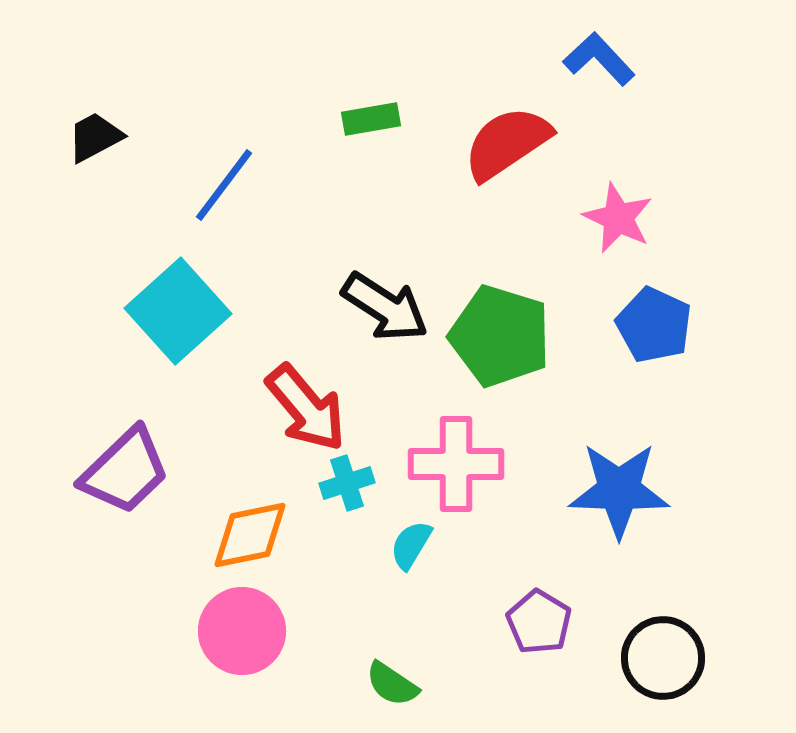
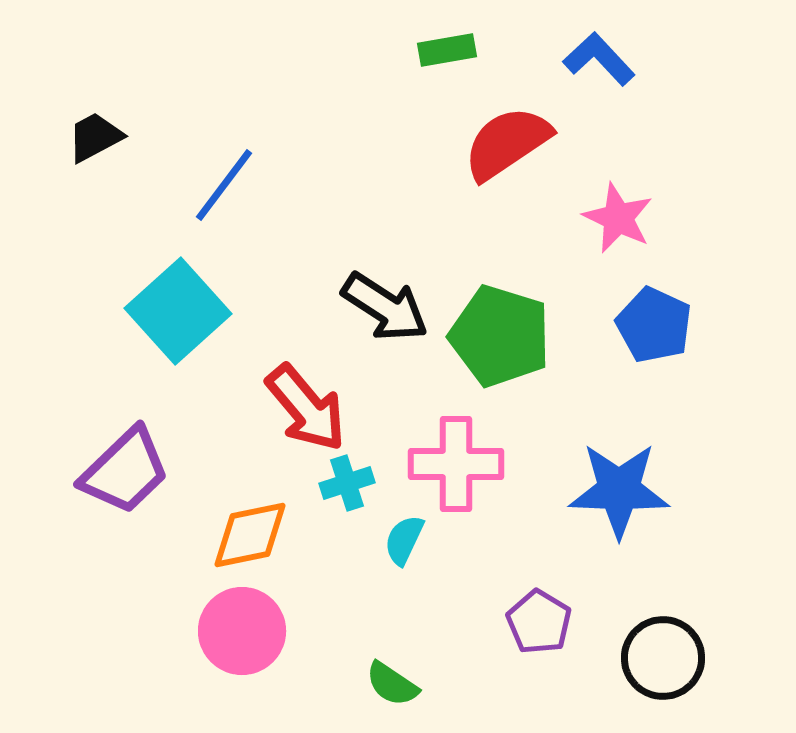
green rectangle: moved 76 px right, 69 px up
cyan semicircle: moved 7 px left, 5 px up; rotated 6 degrees counterclockwise
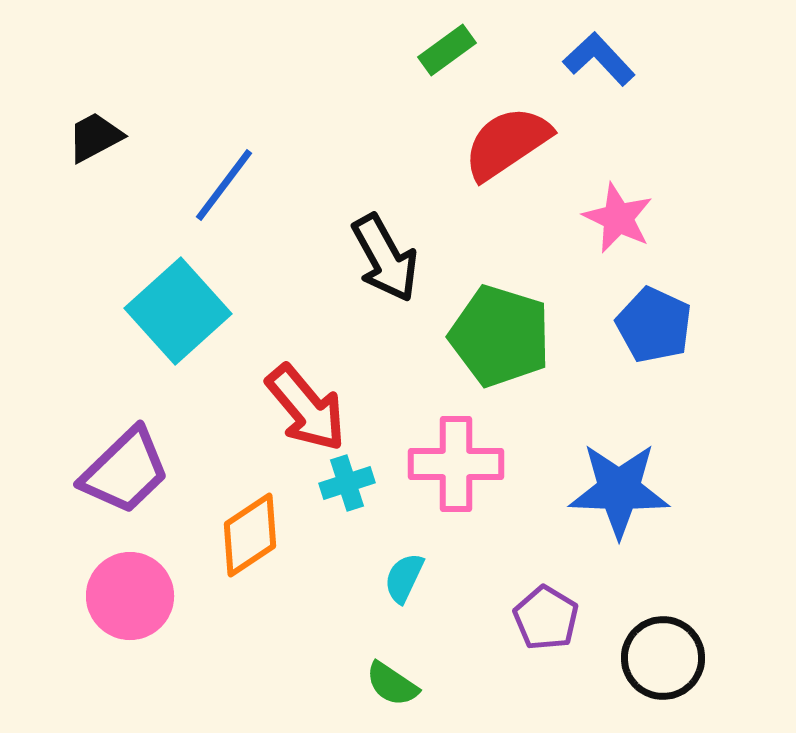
green rectangle: rotated 26 degrees counterclockwise
black arrow: moved 49 px up; rotated 28 degrees clockwise
orange diamond: rotated 22 degrees counterclockwise
cyan semicircle: moved 38 px down
purple pentagon: moved 7 px right, 4 px up
pink circle: moved 112 px left, 35 px up
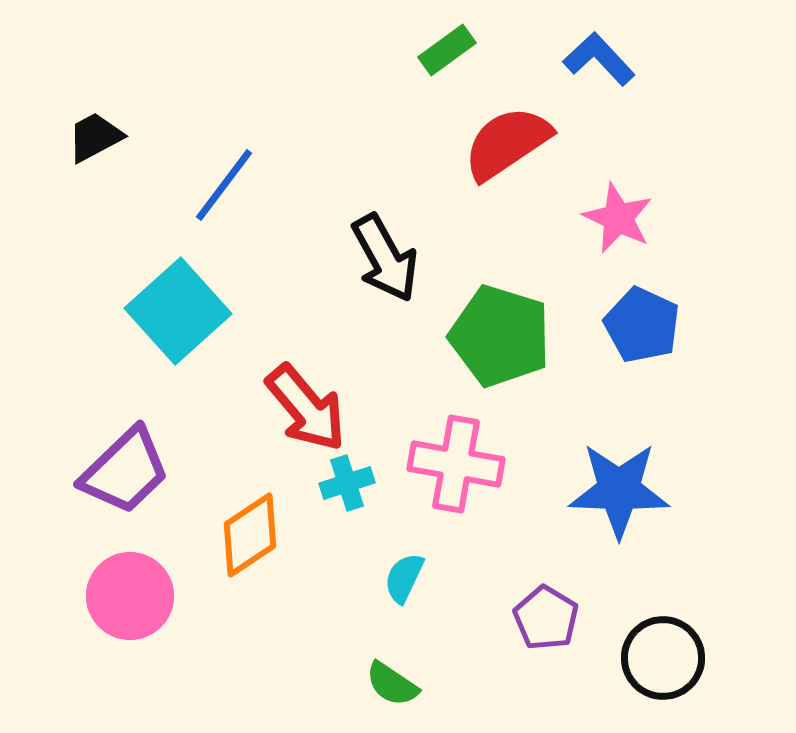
blue pentagon: moved 12 px left
pink cross: rotated 10 degrees clockwise
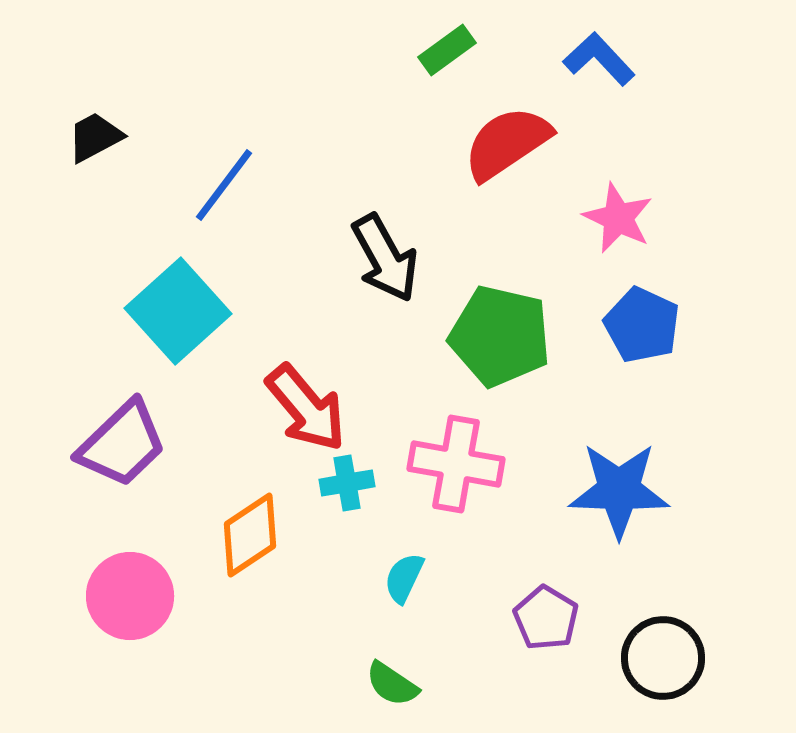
green pentagon: rotated 4 degrees counterclockwise
purple trapezoid: moved 3 px left, 27 px up
cyan cross: rotated 8 degrees clockwise
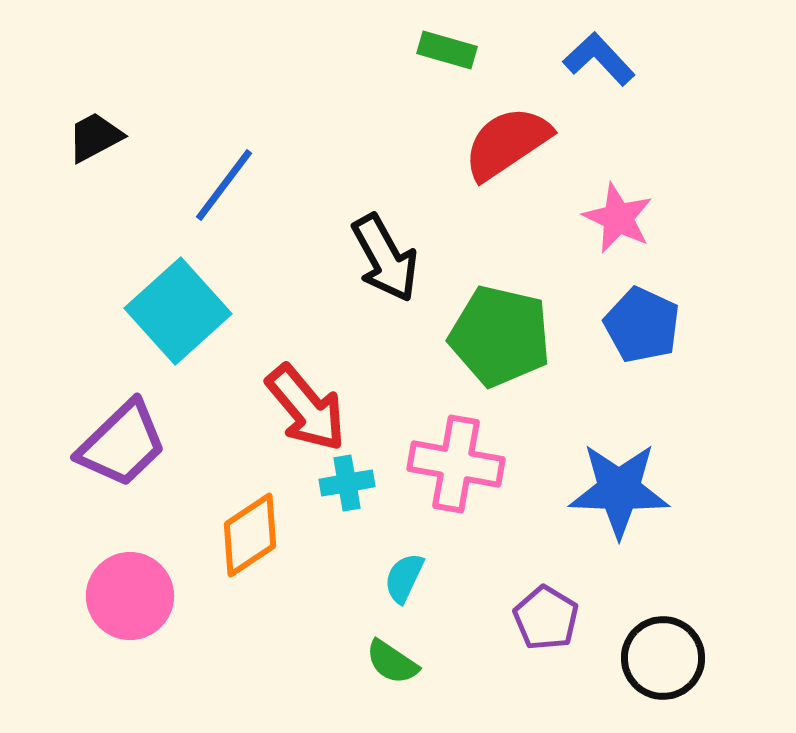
green rectangle: rotated 52 degrees clockwise
green semicircle: moved 22 px up
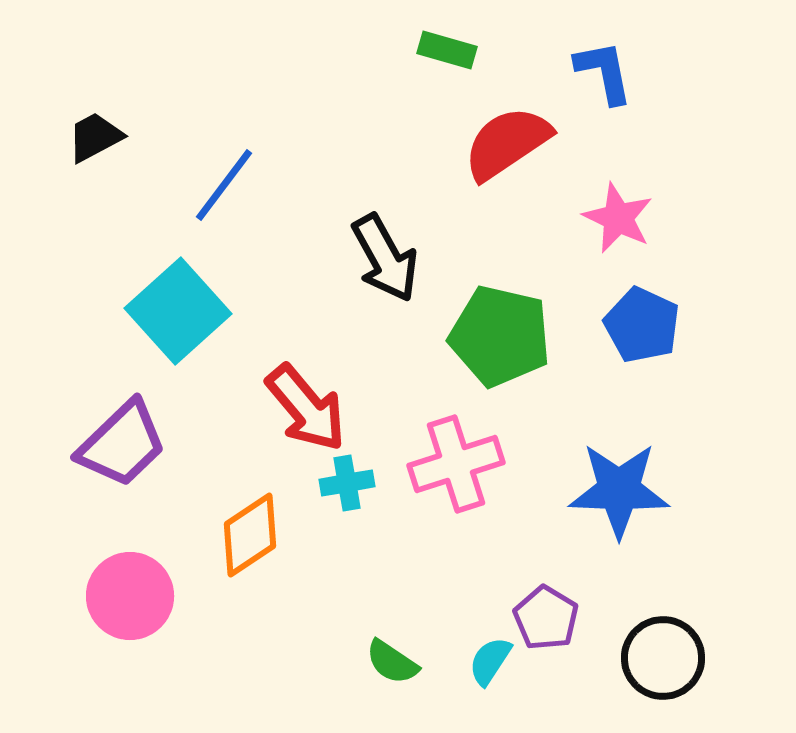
blue L-shape: moved 5 px right, 13 px down; rotated 32 degrees clockwise
pink cross: rotated 28 degrees counterclockwise
cyan semicircle: moved 86 px right, 83 px down; rotated 8 degrees clockwise
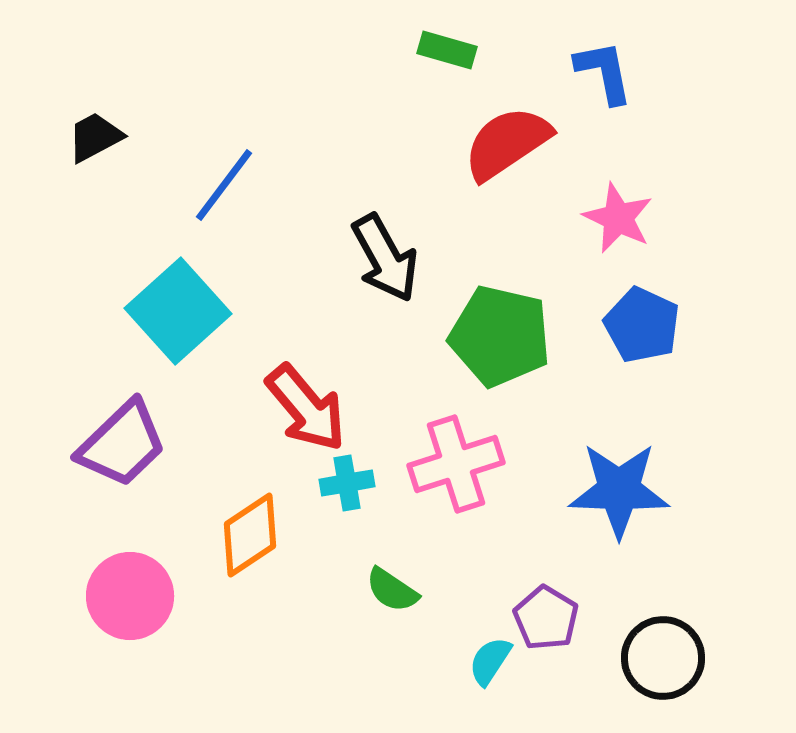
green semicircle: moved 72 px up
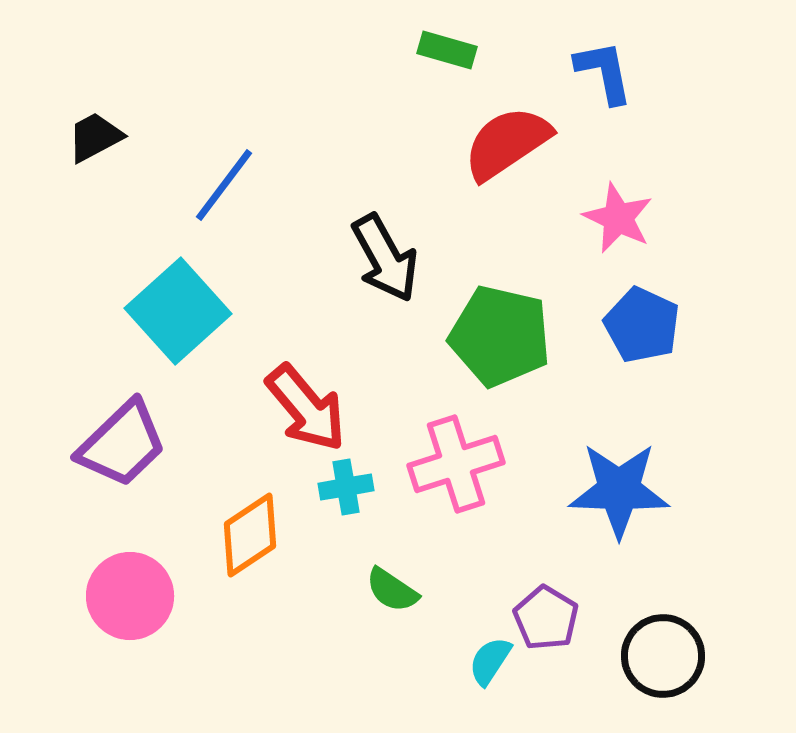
cyan cross: moved 1 px left, 4 px down
black circle: moved 2 px up
